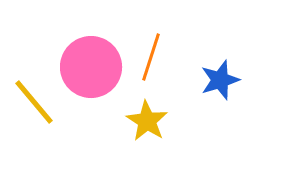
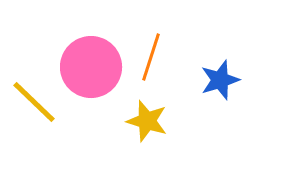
yellow line: rotated 6 degrees counterclockwise
yellow star: rotated 15 degrees counterclockwise
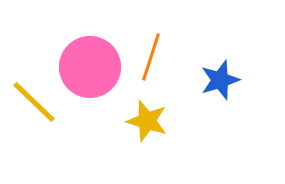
pink circle: moved 1 px left
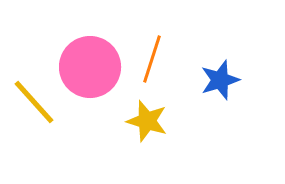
orange line: moved 1 px right, 2 px down
yellow line: rotated 4 degrees clockwise
